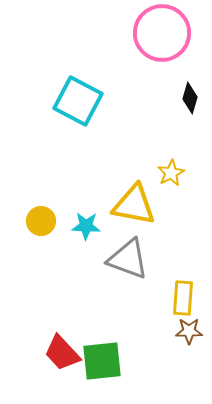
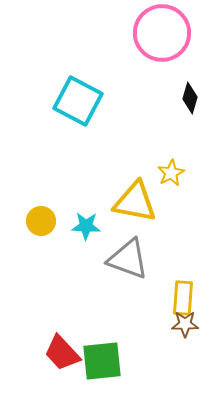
yellow triangle: moved 1 px right, 3 px up
brown star: moved 4 px left, 7 px up
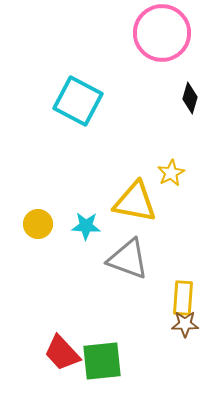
yellow circle: moved 3 px left, 3 px down
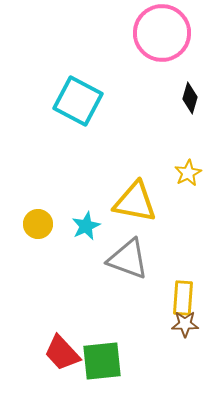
yellow star: moved 17 px right
cyan star: rotated 28 degrees counterclockwise
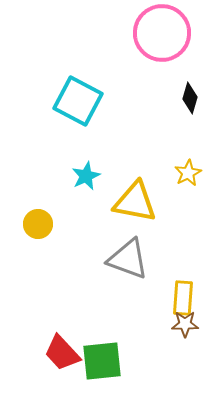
cyan star: moved 50 px up
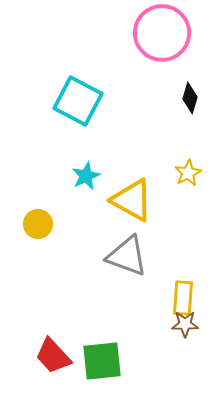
yellow triangle: moved 3 px left, 2 px up; rotated 18 degrees clockwise
gray triangle: moved 1 px left, 3 px up
red trapezoid: moved 9 px left, 3 px down
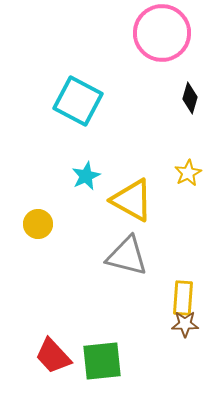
gray triangle: rotated 6 degrees counterclockwise
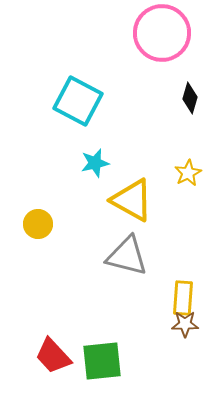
cyan star: moved 9 px right, 13 px up; rotated 12 degrees clockwise
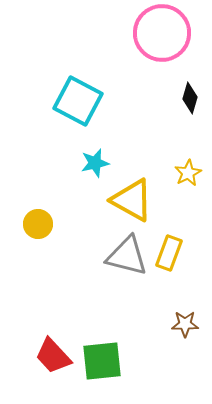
yellow rectangle: moved 14 px left, 45 px up; rotated 16 degrees clockwise
